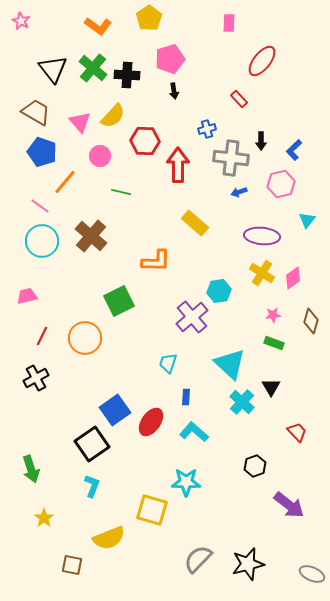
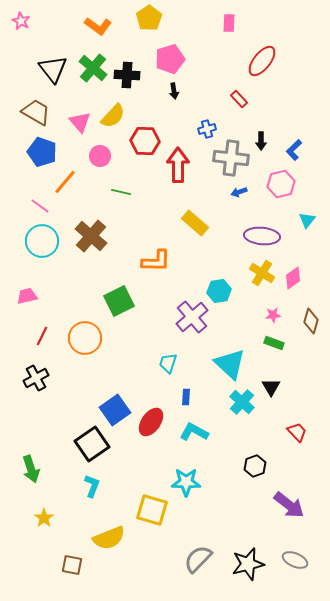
cyan L-shape at (194, 432): rotated 12 degrees counterclockwise
gray ellipse at (312, 574): moved 17 px left, 14 px up
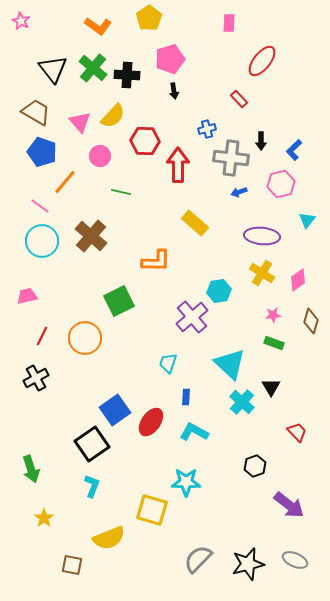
pink diamond at (293, 278): moved 5 px right, 2 px down
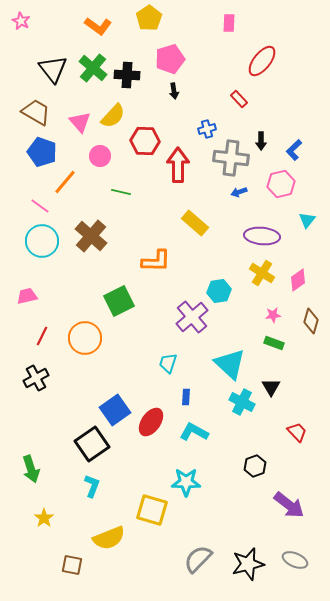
cyan cross at (242, 402): rotated 15 degrees counterclockwise
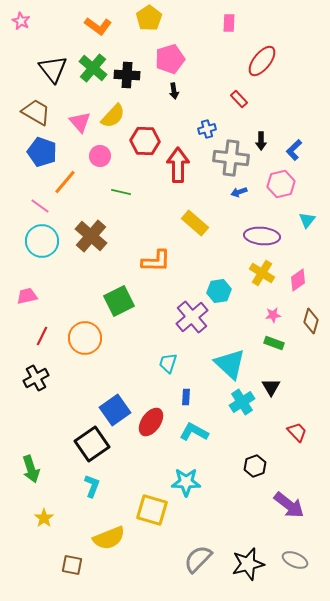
cyan cross at (242, 402): rotated 30 degrees clockwise
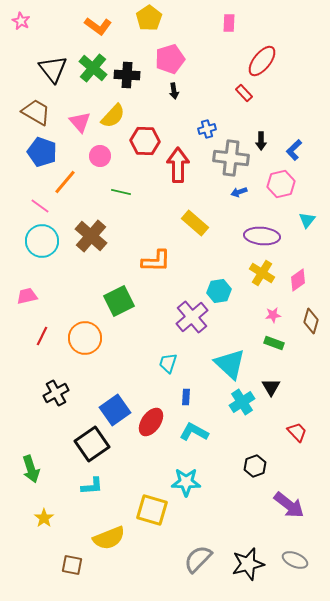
red rectangle at (239, 99): moved 5 px right, 6 px up
black cross at (36, 378): moved 20 px right, 15 px down
cyan L-shape at (92, 486): rotated 65 degrees clockwise
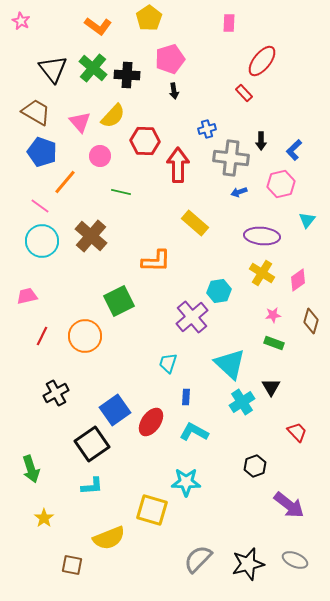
orange circle at (85, 338): moved 2 px up
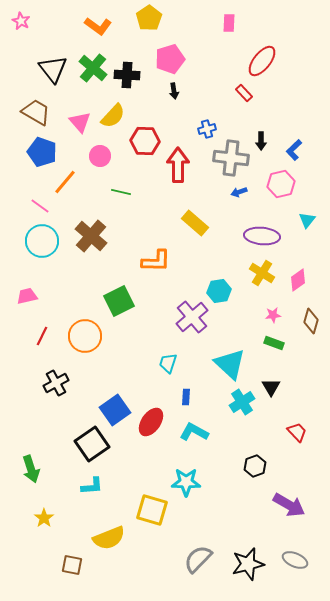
black cross at (56, 393): moved 10 px up
purple arrow at (289, 505): rotated 8 degrees counterclockwise
